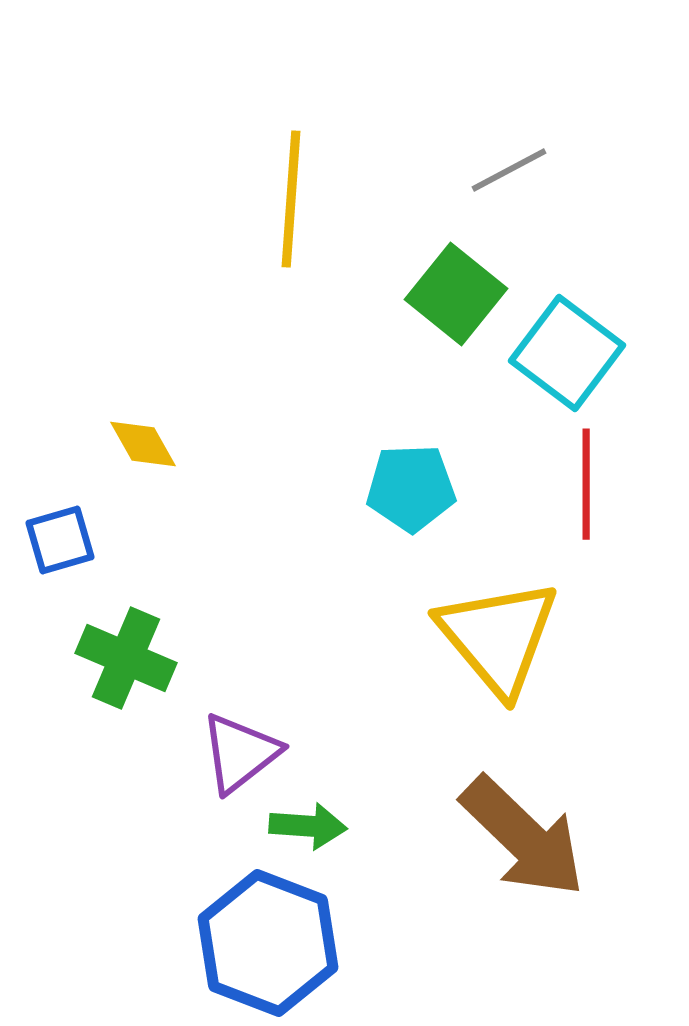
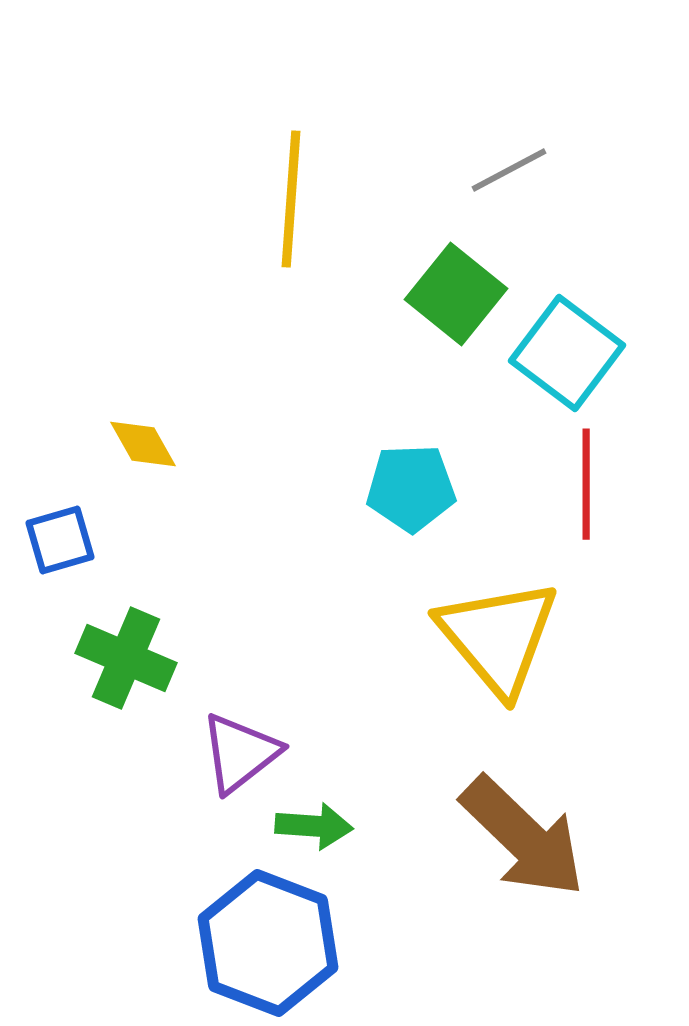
green arrow: moved 6 px right
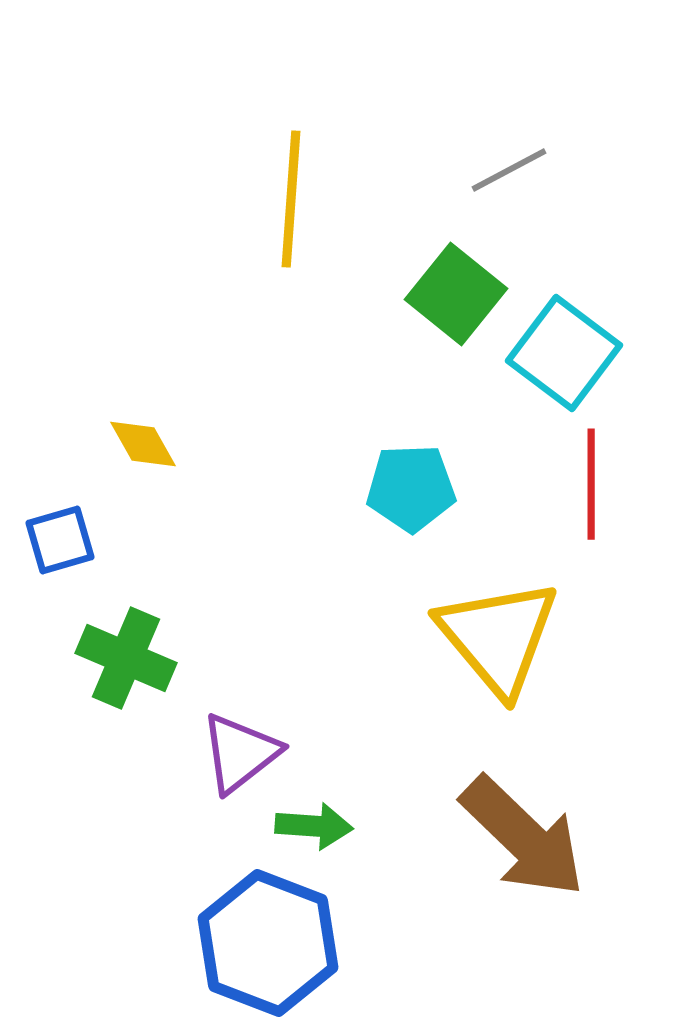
cyan square: moved 3 px left
red line: moved 5 px right
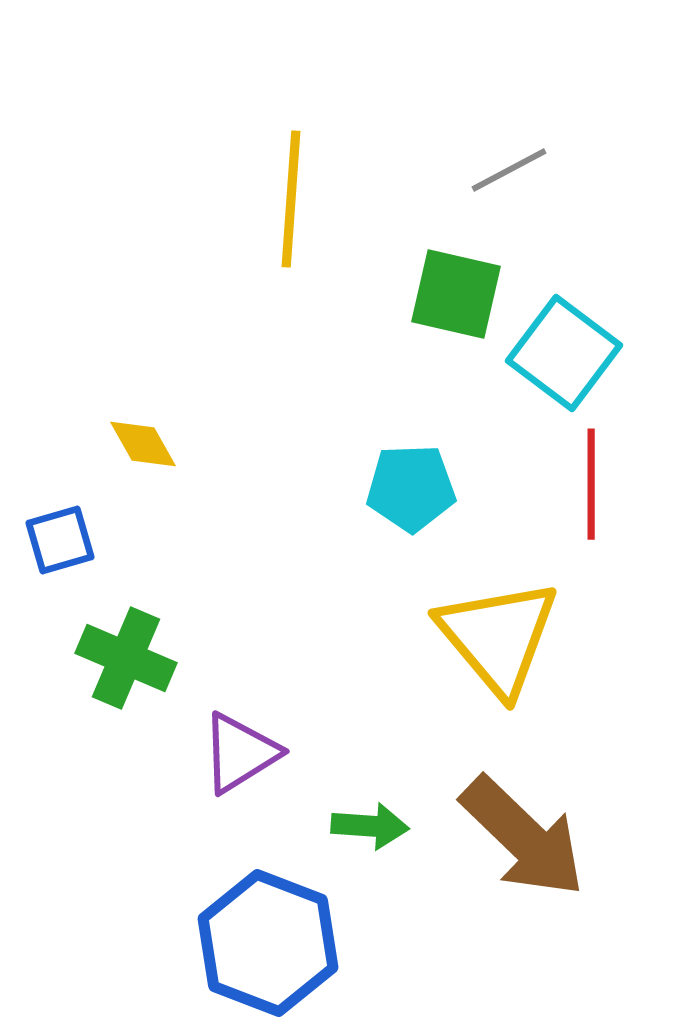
green square: rotated 26 degrees counterclockwise
purple triangle: rotated 6 degrees clockwise
green arrow: moved 56 px right
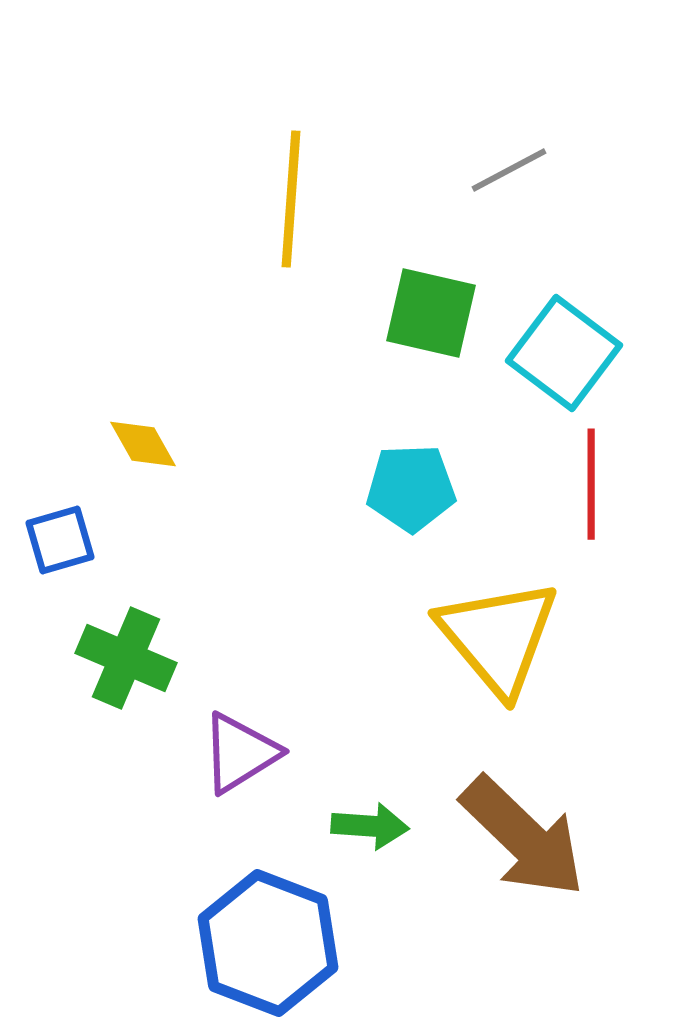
green square: moved 25 px left, 19 px down
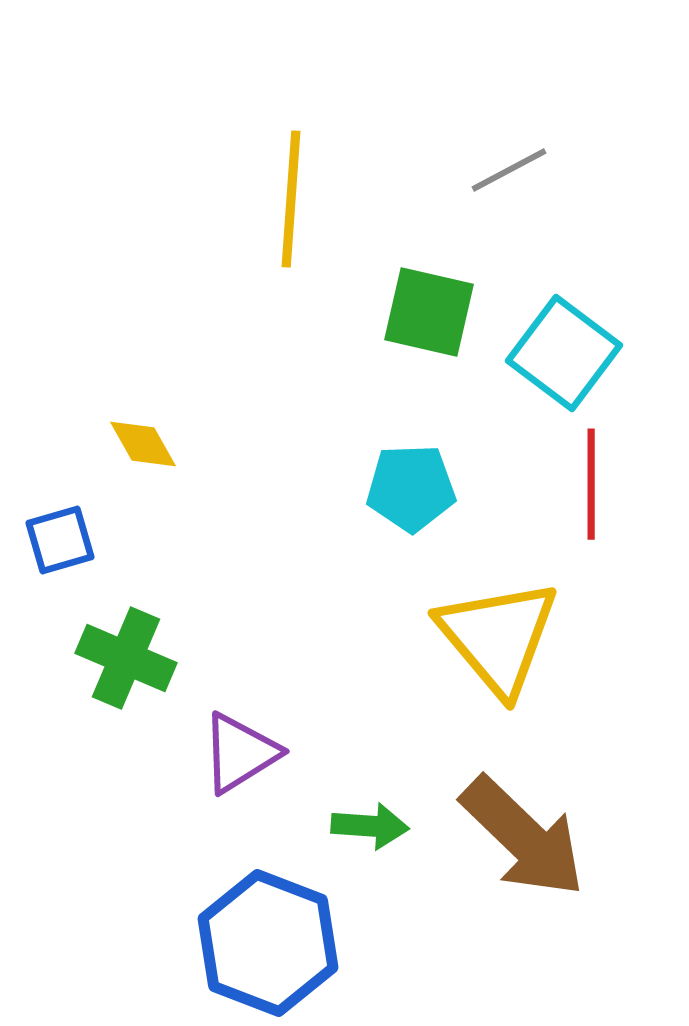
green square: moved 2 px left, 1 px up
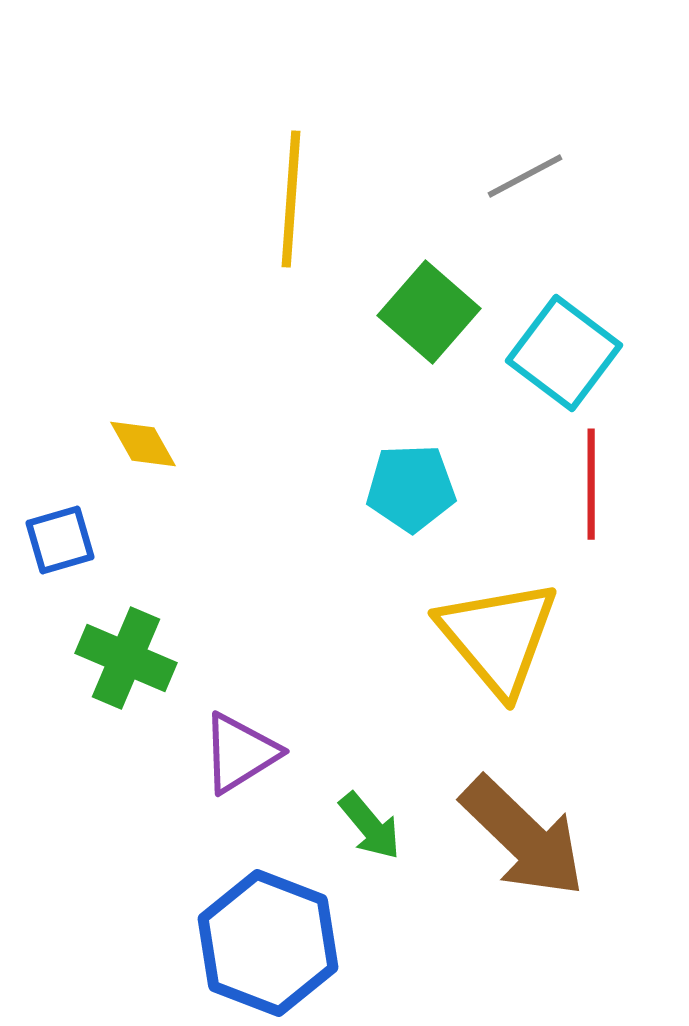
gray line: moved 16 px right, 6 px down
green square: rotated 28 degrees clockwise
green arrow: rotated 46 degrees clockwise
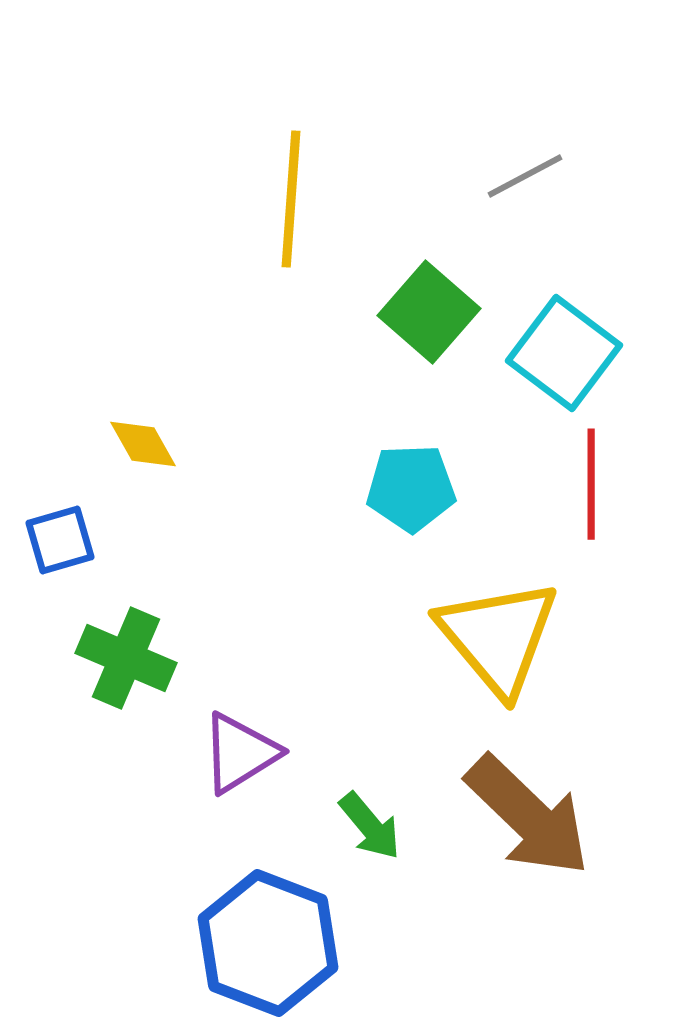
brown arrow: moved 5 px right, 21 px up
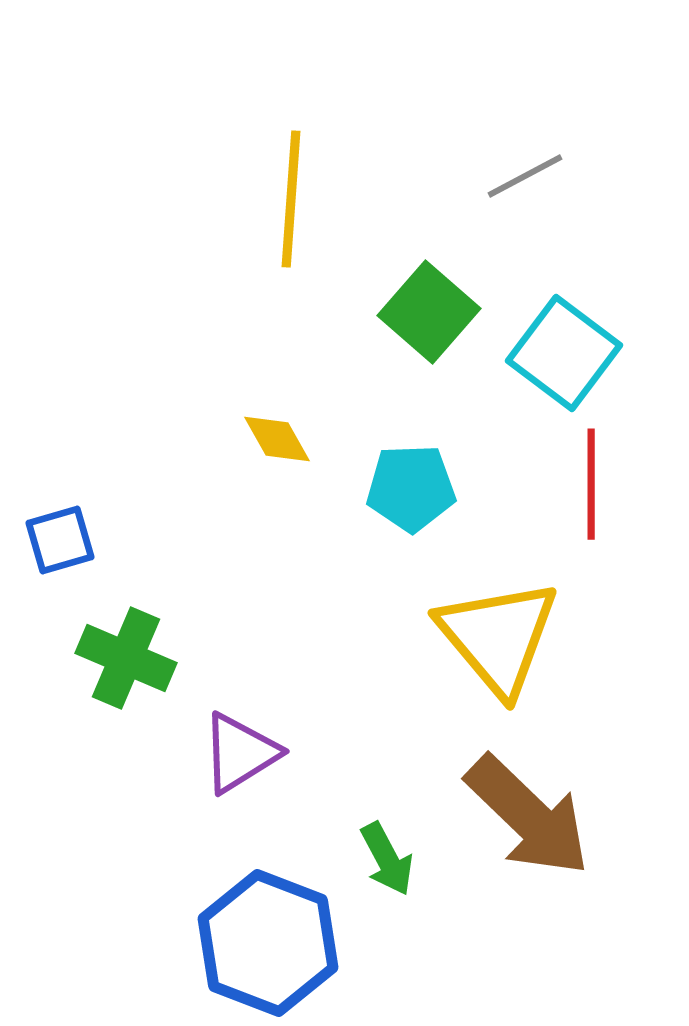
yellow diamond: moved 134 px right, 5 px up
green arrow: moved 17 px right, 33 px down; rotated 12 degrees clockwise
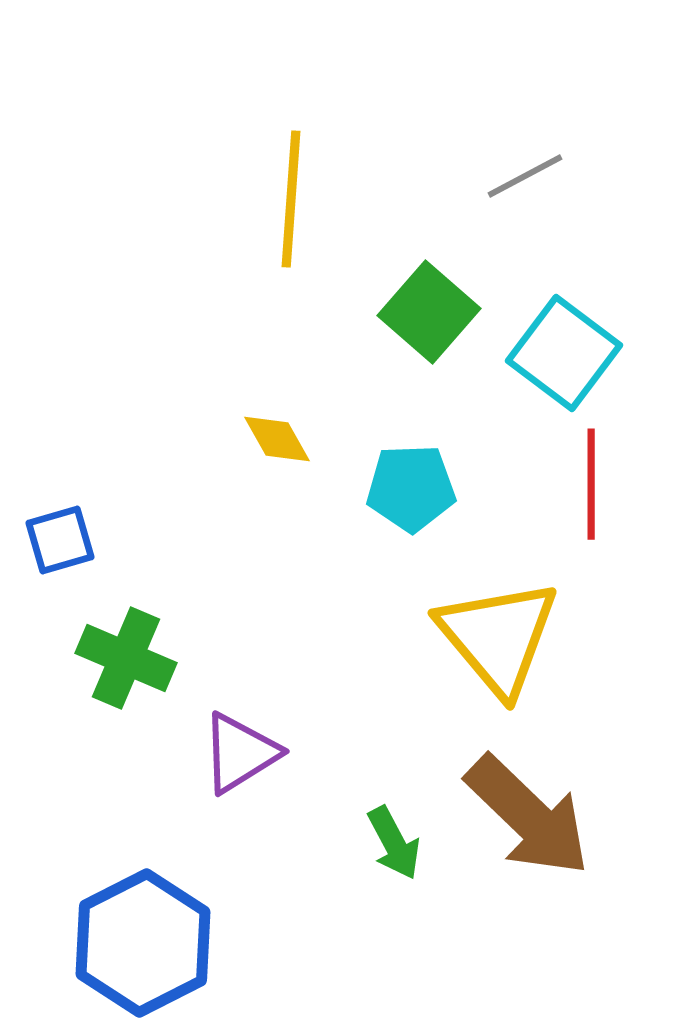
green arrow: moved 7 px right, 16 px up
blue hexagon: moved 125 px left; rotated 12 degrees clockwise
